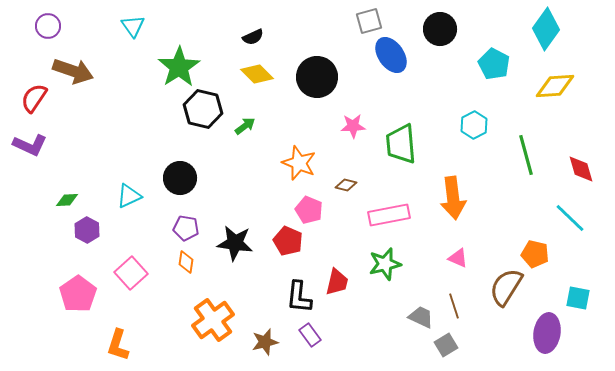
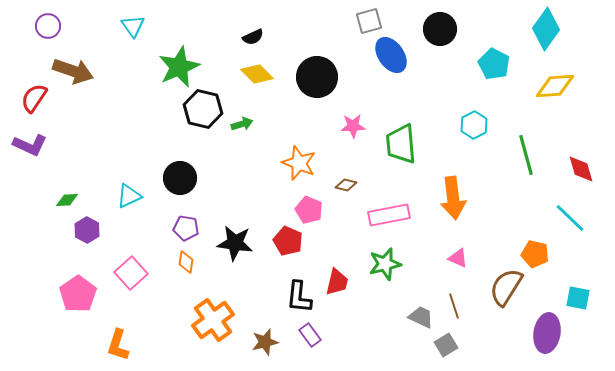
green star at (179, 67): rotated 9 degrees clockwise
green arrow at (245, 126): moved 3 px left, 2 px up; rotated 20 degrees clockwise
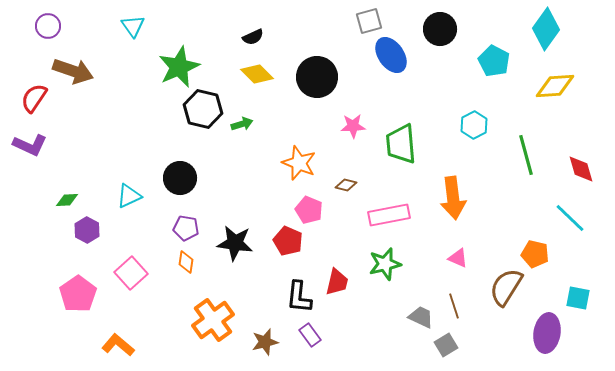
cyan pentagon at (494, 64): moved 3 px up
orange L-shape at (118, 345): rotated 112 degrees clockwise
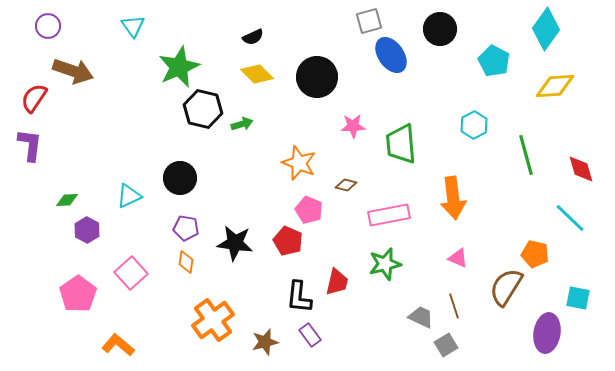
purple L-shape at (30, 145): rotated 108 degrees counterclockwise
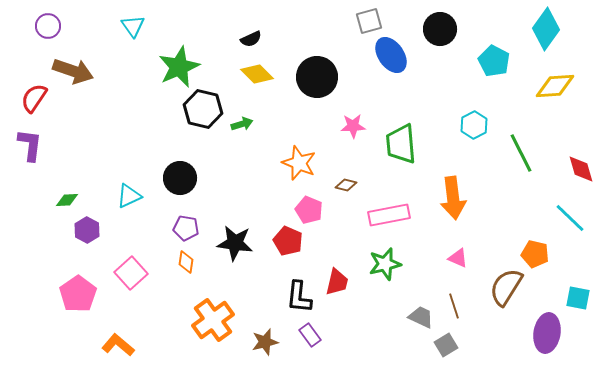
black semicircle at (253, 37): moved 2 px left, 2 px down
green line at (526, 155): moved 5 px left, 2 px up; rotated 12 degrees counterclockwise
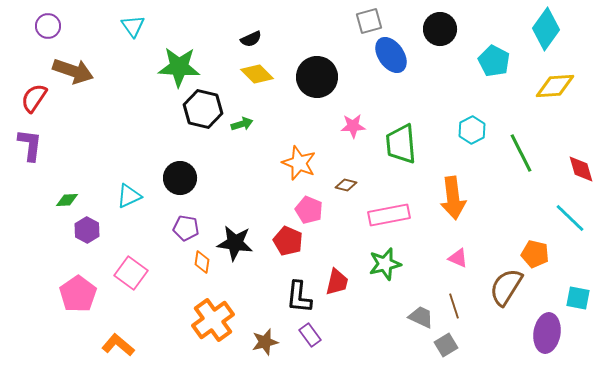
green star at (179, 67): rotated 27 degrees clockwise
cyan hexagon at (474, 125): moved 2 px left, 5 px down
orange diamond at (186, 262): moved 16 px right
pink square at (131, 273): rotated 12 degrees counterclockwise
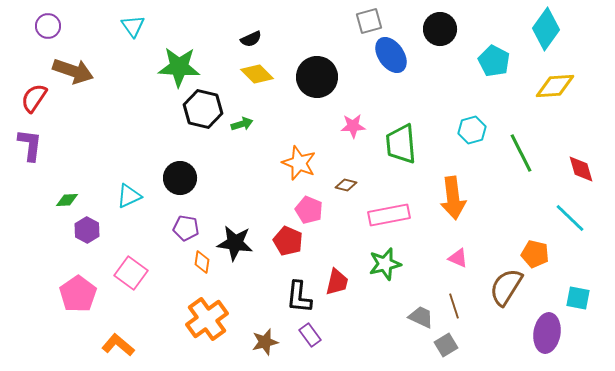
cyan hexagon at (472, 130): rotated 12 degrees clockwise
orange cross at (213, 320): moved 6 px left, 1 px up
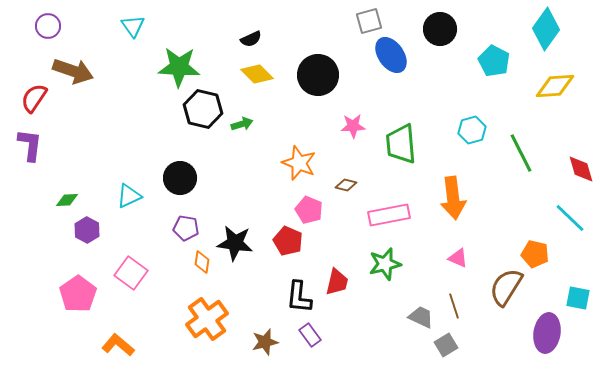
black circle at (317, 77): moved 1 px right, 2 px up
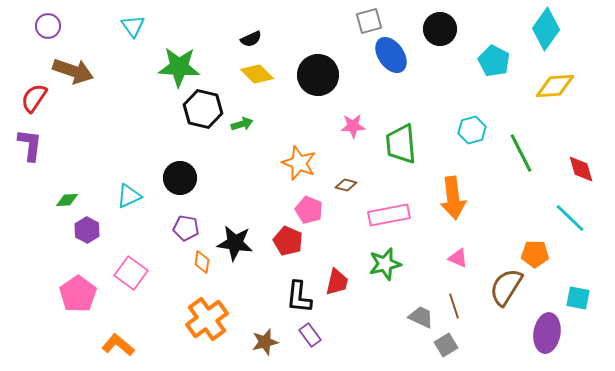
orange pentagon at (535, 254): rotated 12 degrees counterclockwise
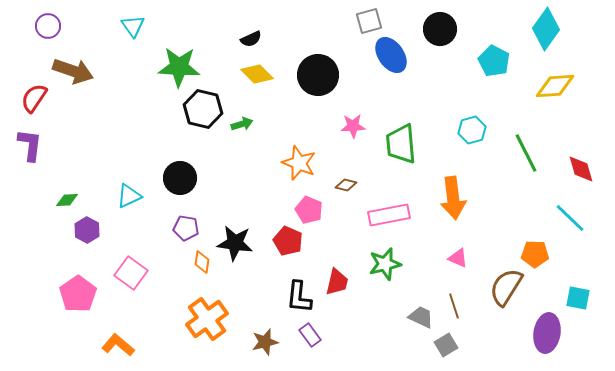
green line at (521, 153): moved 5 px right
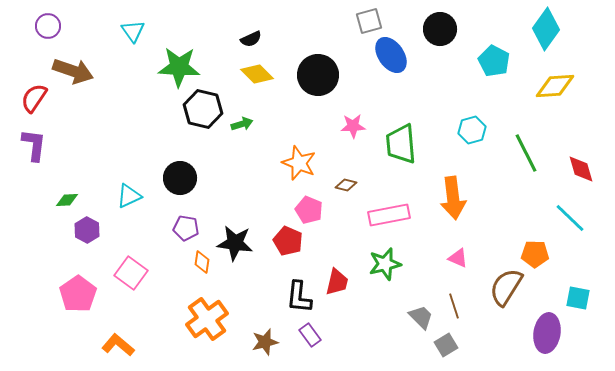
cyan triangle at (133, 26): moved 5 px down
purple L-shape at (30, 145): moved 4 px right
gray trapezoid at (421, 317): rotated 20 degrees clockwise
